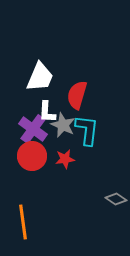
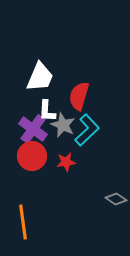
red semicircle: moved 2 px right, 1 px down
white L-shape: moved 1 px up
cyan L-shape: rotated 40 degrees clockwise
red star: moved 1 px right, 3 px down
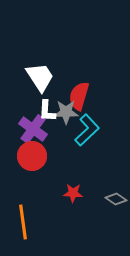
white trapezoid: rotated 56 degrees counterclockwise
gray star: moved 3 px right, 13 px up; rotated 25 degrees counterclockwise
red star: moved 7 px right, 31 px down; rotated 12 degrees clockwise
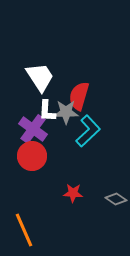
cyan L-shape: moved 1 px right, 1 px down
orange line: moved 1 px right, 8 px down; rotated 16 degrees counterclockwise
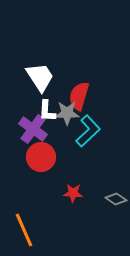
gray star: moved 1 px right, 1 px down
red circle: moved 9 px right, 1 px down
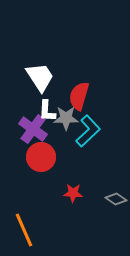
gray star: moved 1 px left, 5 px down
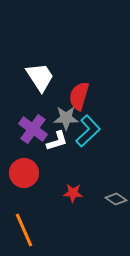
white L-shape: moved 10 px right, 30 px down; rotated 110 degrees counterclockwise
red circle: moved 17 px left, 16 px down
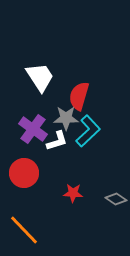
orange line: rotated 20 degrees counterclockwise
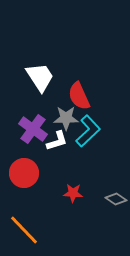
red semicircle: rotated 40 degrees counterclockwise
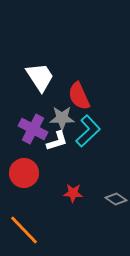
gray star: moved 4 px left
purple cross: rotated 8 degrees counterclockwise
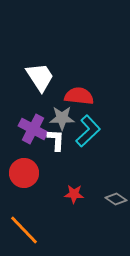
red semicircle: rotated 120 degrees clockwise
white L-shape: moved 1 px left, 1 px up; rotated 70 degrees counterclockwise
red star: moved 1 px right, 1 px down
